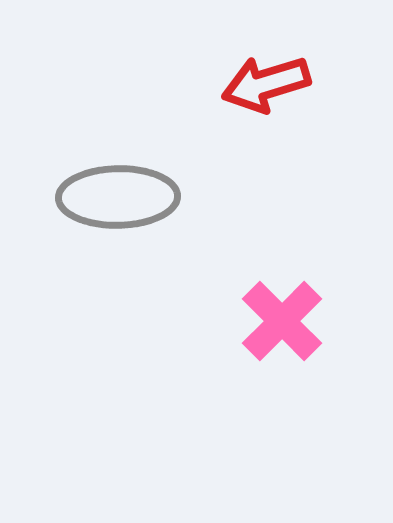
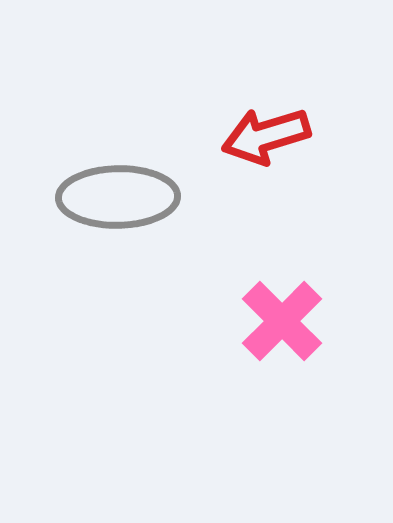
red arrow: moved 52 px down
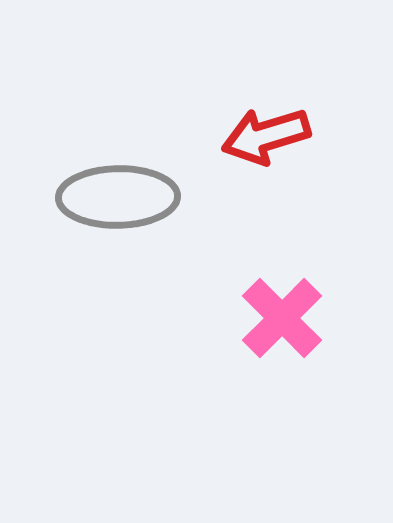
pink cross: moved 3 px up
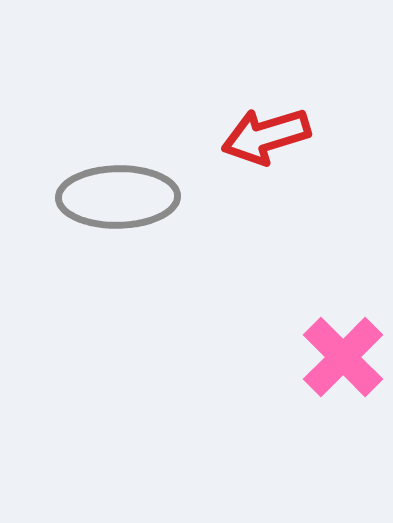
pink cross: moved 61 px right, 39 px down
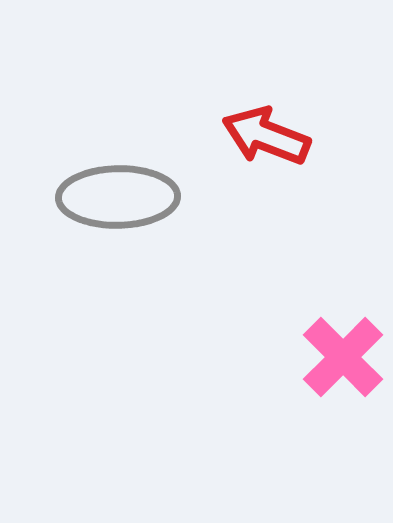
red arrow: rotated 38 degrees clockwise
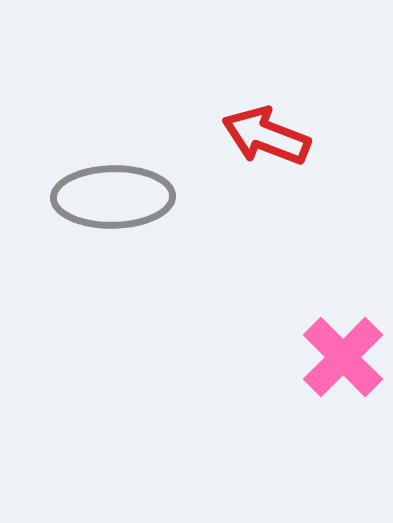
gray ellipse: moved 5 px left
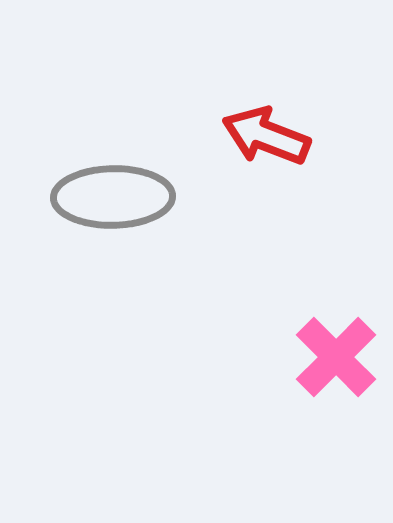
pink cross: moved 7 px left
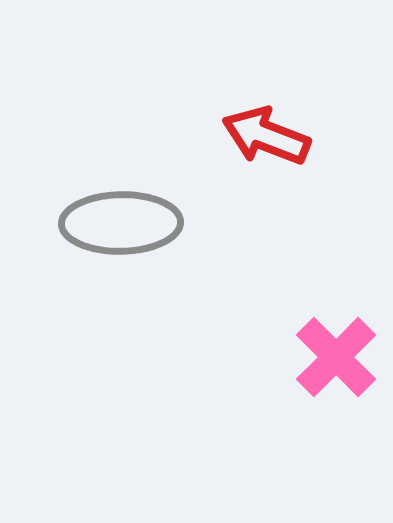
gray ellipse: moved 8 px right, 26 px down
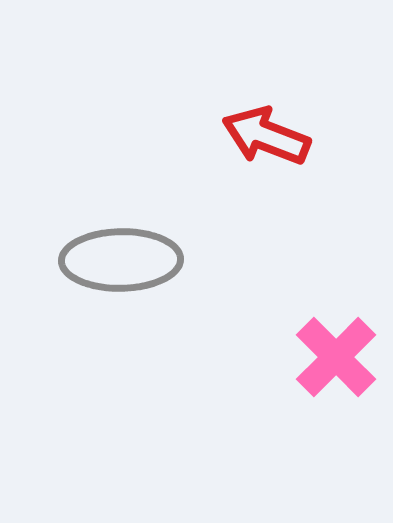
gray ellipse: moved 37 px down
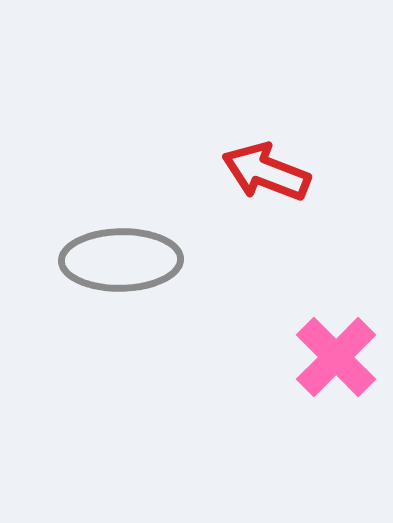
red arrow: moved 36 px down
